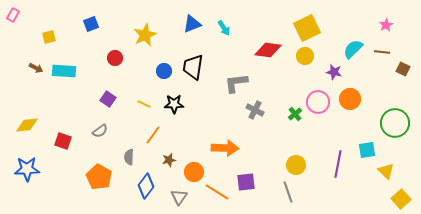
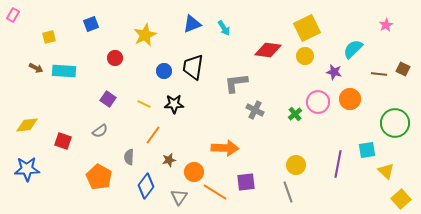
brown line at (382, 52): moved 3 px left, 22 px down
orange line at (217, 192): moved 2 px left
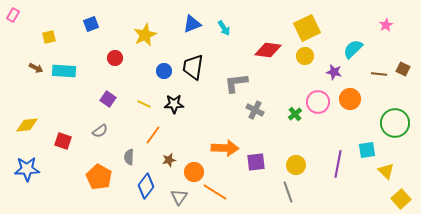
purple square at (246, 182): moved 10 px right, 20 px up
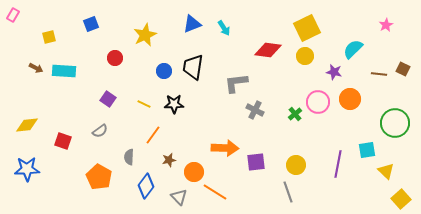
gray triangle at (179, 197): rotated 18 degrees counterclockwise
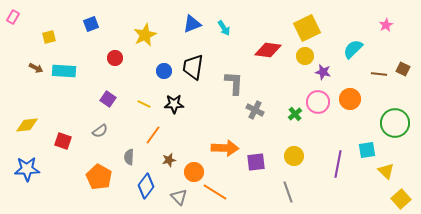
pink rectangle at (13, 15): moved 2 px down
purple star at (334, 72): moved 11 px left
gray L-shape at (236, 83): moved 2 px left; rotated 100 degrees clockwise
yellow circle at (296, 165): moved 2 px left, 9 px up
